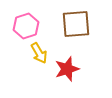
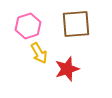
pink hexagon: moved 2 px right
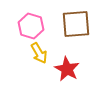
pink hexagon: moved 3 px right; rotated 25 degrees counterclockwise
red star: rotated 25 degrees counterclockwise
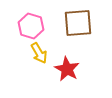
brown square: moved 2 px right, 1 px up
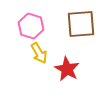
brown square: moved 3 px right, 1 px down
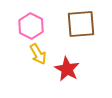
pink hexagon: rotated 10 degrees clockwise
yellow arrow: moved 1 px left, 1 px down
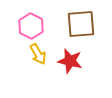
red star: moved 3 px right, 8 px up; rotated 15 degrees counterclockwise
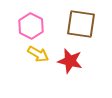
brown square: rotated 12 degrees clockwise
yellow arrow: rotated 30 degrees counterclockwise
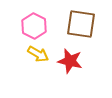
pink hexagon: moved 3 px right
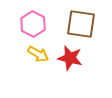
pink hexagon: moved 1 px left, 2 px up
red star: moved 3 px up
